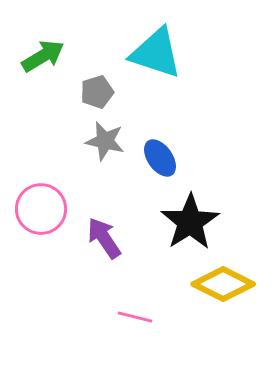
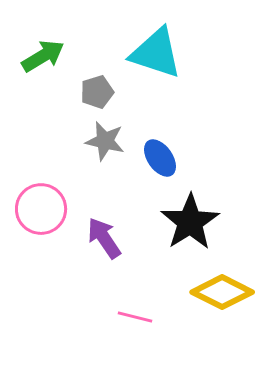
yellow diamond: moved 1 px left, 8 px down
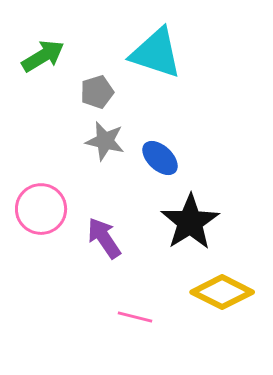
blue ellipse: rotated 12 degrees counterclockwise
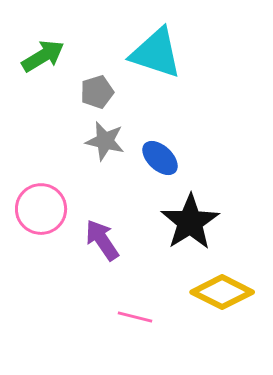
purple arrow: moved 2 px left, 2 px down
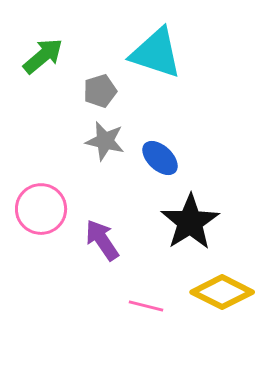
green arrow: rotated 9 degrees counterclockwise
gray pentagon: moved 3 px right, 1 px up
pink line: moved 11 px right, 11 px up
